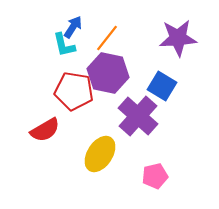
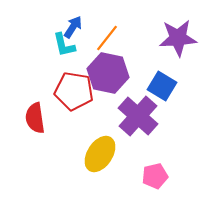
red semicircle: moved 10 px left, 12 px up; rotated 112 degrees clockwise
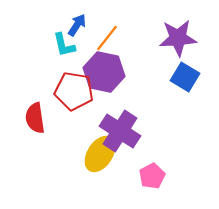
blue arrow: moved 4 px right, 2 px up
purple hexagon: moved 4 px left, 1 px up
blue square: moved 23 px right, 9 px up
purple cross: moved 18 px left, 15 px down; rotated 9 degrees counterclockwise
pink pentagon: moved 3 px left; rotated 15 degrees counterclockwise
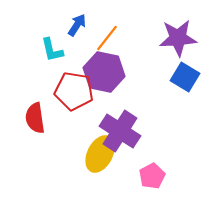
cyan L-shape: moved 12 px left, 5 px down
yellow ellipse: rotated 6 degrees counterclockwise
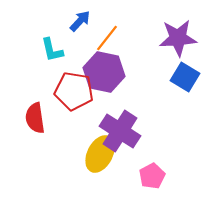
blue arrow: moved 3 px right, 4 px up; rotated 10 degrees clockwise
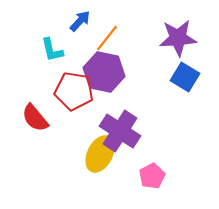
red semicircle: rotated 32 degrees counterclockwise
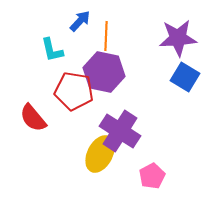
orange line: moved 1 px left, 2 px up; rotated 36 degrees counterclockwise
red semicircle: moved 2 px left
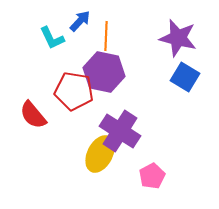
purple star: rotated 18 degrees clockwise
cyan L-shape: moved 12 px up; rotated 12 degrees counterclockwise
red semicircle: moved 3 px up
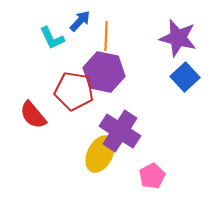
blue square: rotated 16 degrees clockwise
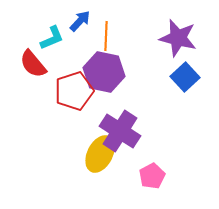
cyan L-shape: rotated 88 degrees counterclockwise
red pentagon: rotated 27 degrees counterclockwise
red semicircle: moved 51 px up
